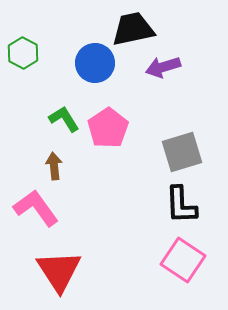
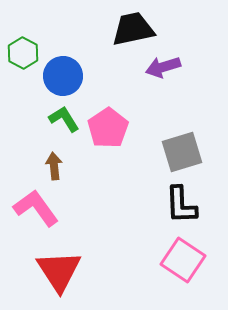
blue circle: moved 32 px left, 13 px down
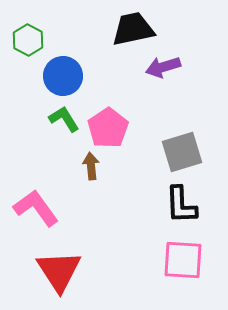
green hexagon: moved 5 px right, 13 px up
brown arrow: moved 37 px right
pink square: rotated 30 degrees counterclockwise
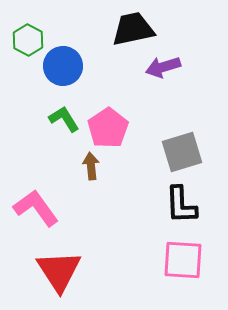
blue circle: moved 10 px up
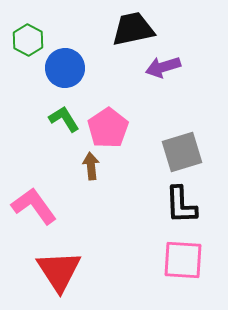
blue circle: moved 2 px right, 2 px down
pink L-shape: moved 2 px left, 2 px up
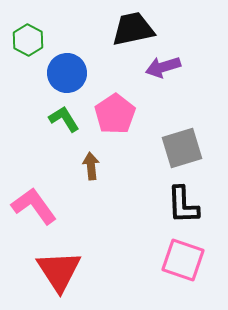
blue circle: moved 2 px right, 5 px down
pink pentagon: moved 7 px right, 14 px up
gray square: moved 4 px up
black L-shape: moved 2 px right
pink square: rotated 15 degrees clockwise
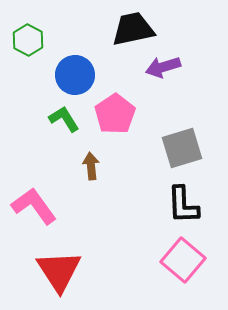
blue circle: moved 8 px right, 2 px down
pink square: rotated 21 degrees clockwise
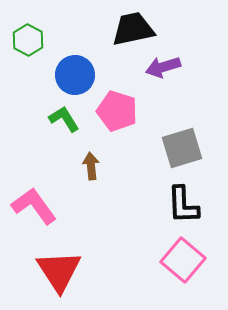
pink pentagon: moved 2 px right, 3 px up; rotated 21 degrees counterclockwise
